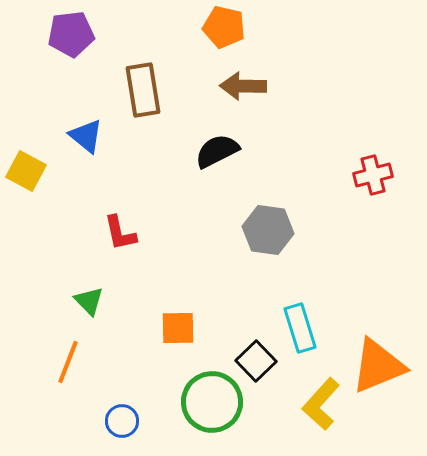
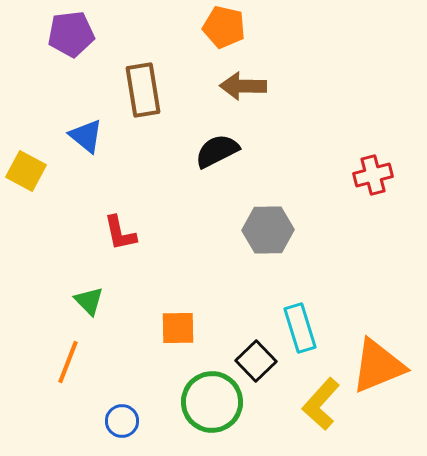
gray hexagon: rotated 9 degrees counterclockwise
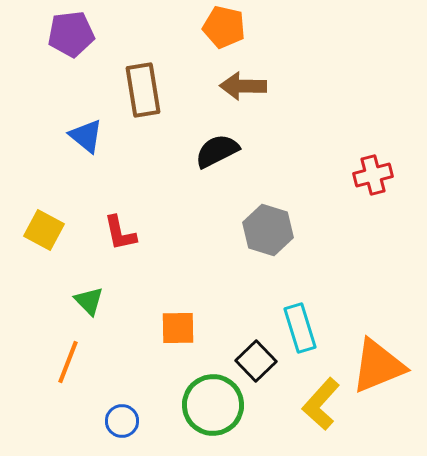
yellow square: moved 18 px right, 59 px down
gray hexagon: rotated 18 degrees clockwise
green circle: moved 1 px right, 3 px down
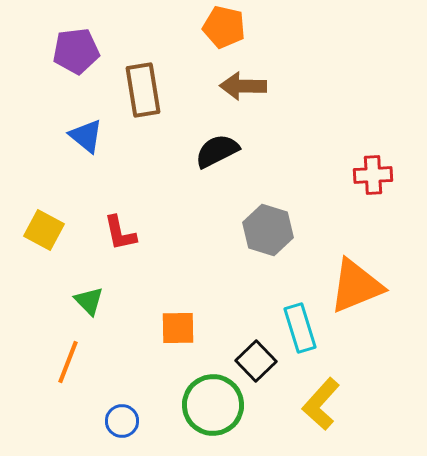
purple pentagon: moved 5 px right, 17 px down
red cross: rotated 12 degrees clockwise
orange triangle: moved 22 px left, 80 px up
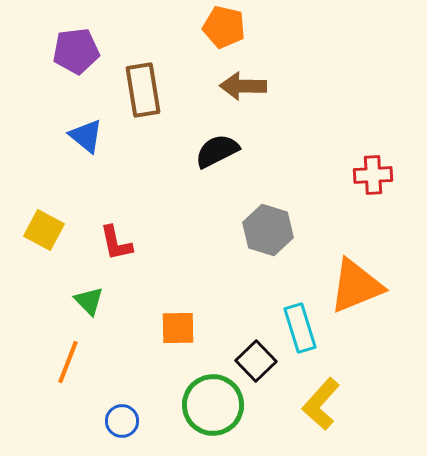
red L-shape: moved 4 px left, 10 px down
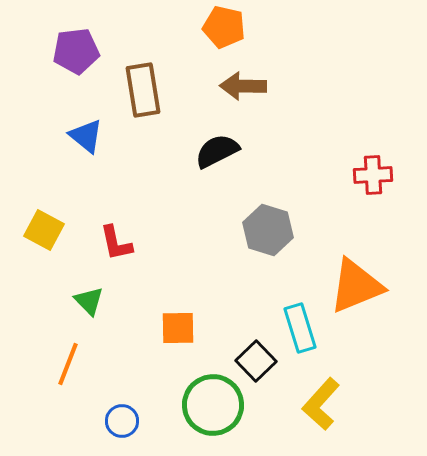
orange line: moved 2 px down
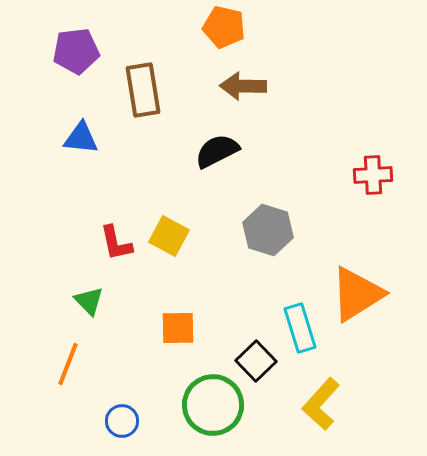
blue triangle: moved 5 px left, 2 px down; rotated 33 degrees counterclockwise
yellow square: moved 125 px right, 6 px down
orange triangle: moved 1 px right, 8 px down; rotated 10 degrees counterclockwise
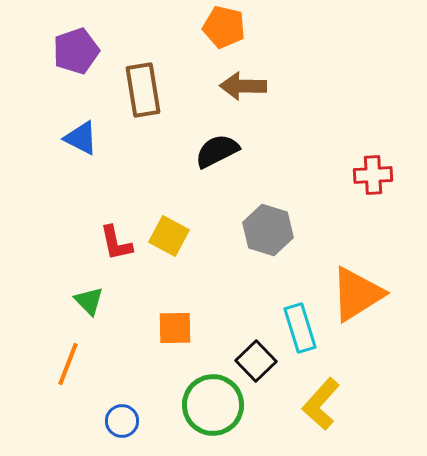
purple pentagon: rotated 12 degrees counterclockwise
blue triangle: rotated 21 degrees clockwise
orange square: moved 3 px left
